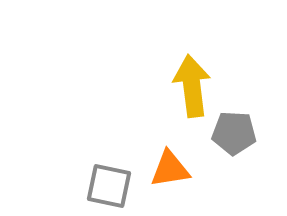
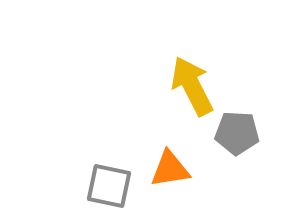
yellow arrow: rotated 20 degrees counterclockwise
gray pentagon: moved 3 px right
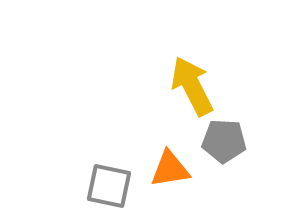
gray pentagon: moved 13 px left, 8 px down
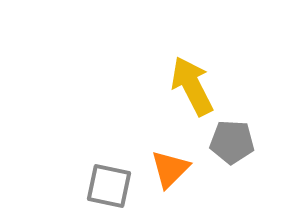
gray pentagon: moved 8 px right, 1 px down
orange triangle: rotated 36 degrees counterclockwise
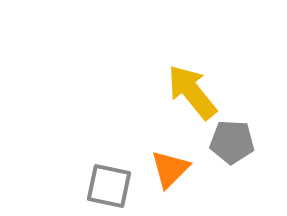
yellow arrow: moved 6 px down; rotated 12 degrees counterclockwise
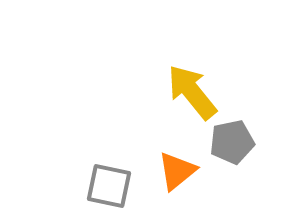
gray pentagon: rotated 15 degrees counterclockwise
orange triangle: moved 7 px right, 2 px down; rotated 6 degrees clockwise
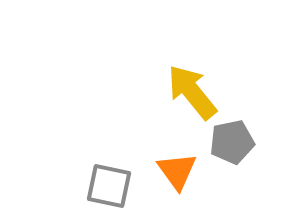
orange triangle: rotated 27 degrees counterclockwise
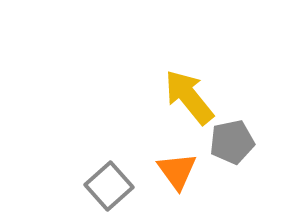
yellow arrow: moved 3 px left, 5 px down
gray square: rotated 36 degrees clockwise
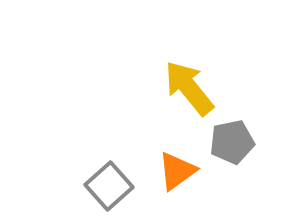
yellow arrow: moved 9 px up
orange triangle: rotated 30 degrees clockwise
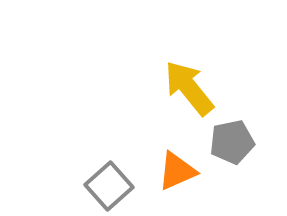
orange triangle: rotated 12 degrees clockwise
